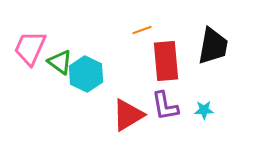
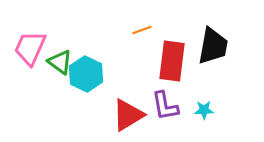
red rectangle: moved 6 px right; rotated 12 degrees clockwise
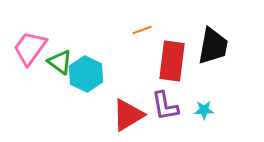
pink trapezoid: rotated 12 degrees clockwise
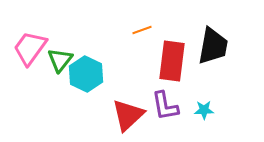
green triangle: moved 2 px up; rotated 32 degrees clockwise
red triangle: rotated 12 degrees counterclockwise
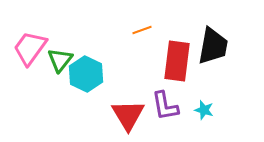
red rectangle: moved 5 px right
cyan star: rotated 18 degrees clockwise
red triangle: rotated 18 degrees counterclockwise
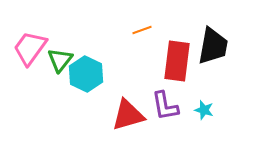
red triangle: rotated 45 degrees clockwise
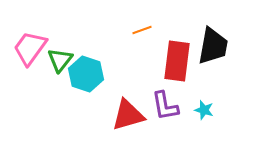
cyan hexagon: rotated 8 degrees counterclockwise
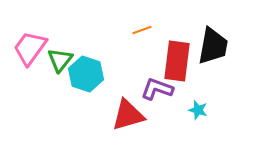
purple L-shape: moved 8 px left, 17 px up; rotated 120 degrees clockwise
cyan star: moved 6 px left
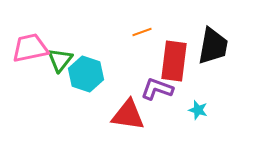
orange line: moved 2 px down
pink trapezoid: rotated 42 degrees clockwise
red rectangle: moved 3 px left
red triangle: rotated 24 degrees clockwise
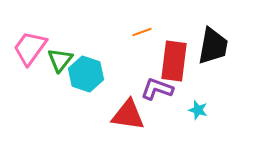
pink trapezoid: rotated 42 degrees counterclockwise
